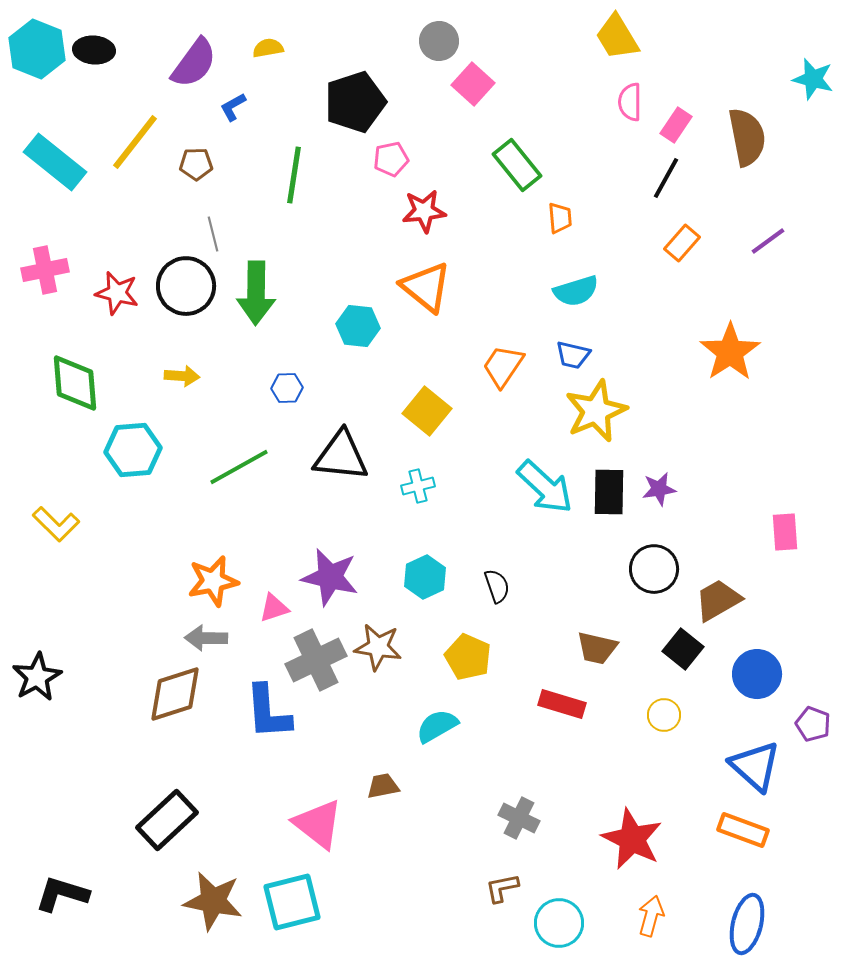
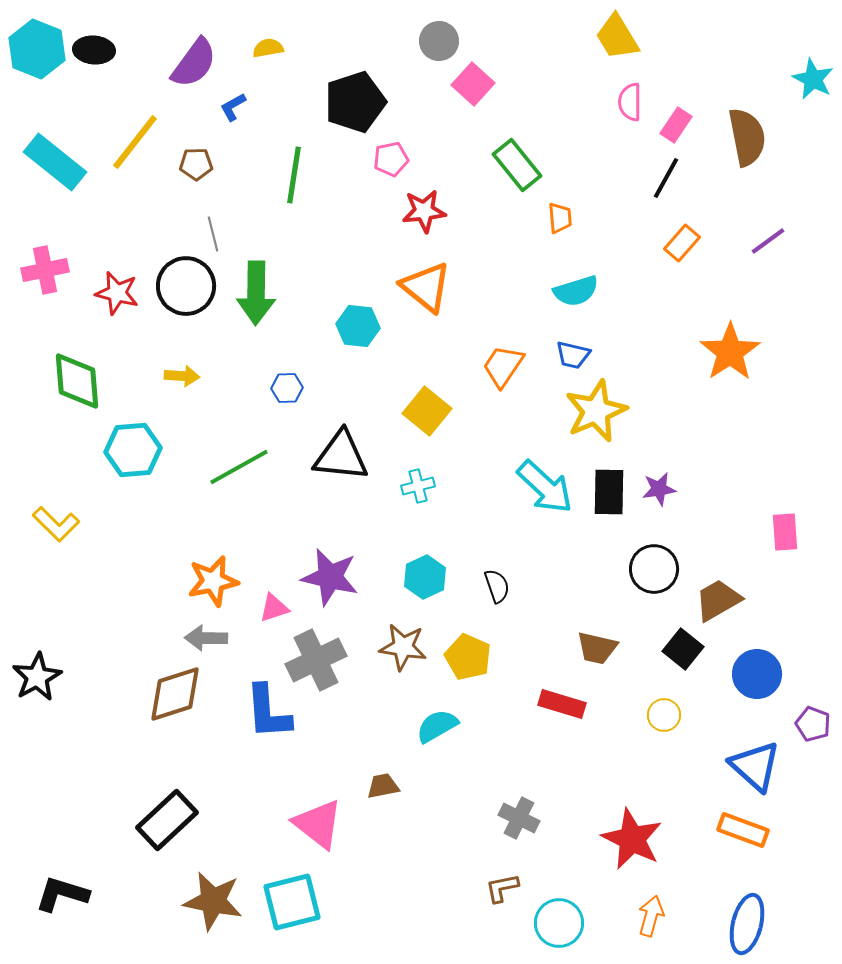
cyan star at (813, 79): rotated 12 degrees clockwise
green diamond at (75, 383): moved 2 px right, 2 px up
brown star at (378, 647): moved 25 px right
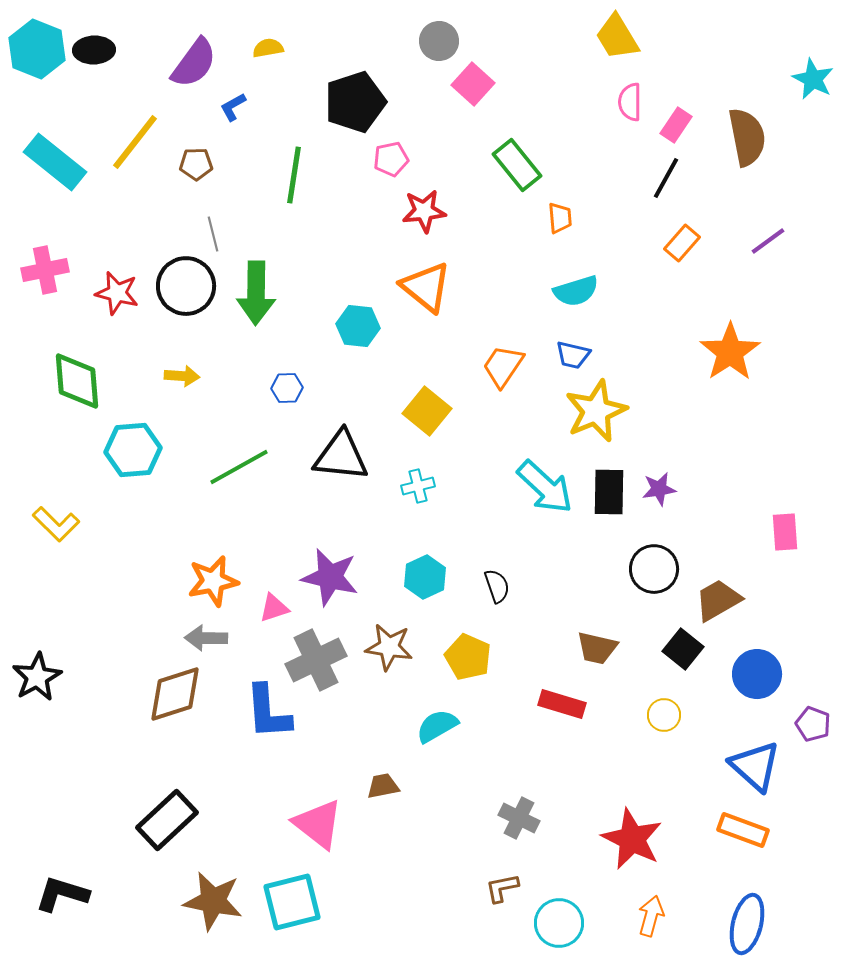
black ellipse at (94, 50): rotated 6 degrees counterclockwise
brown star at (403, 647): moved 14 px left
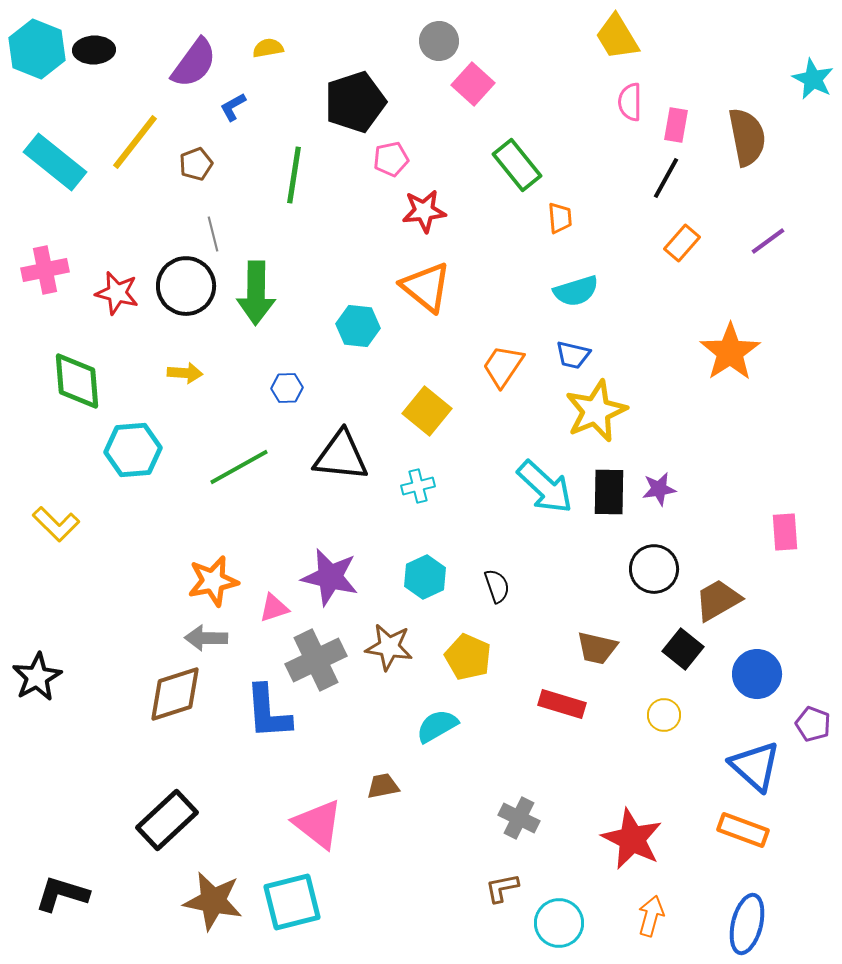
pink rectangle at (676, 125): rotated 24 degrees counterclockwise
brown pentagon at (196, 164): rotated 20 degrees counterclockwise
yellow arrow at (182, 376): moved 3 px right, 3 px up
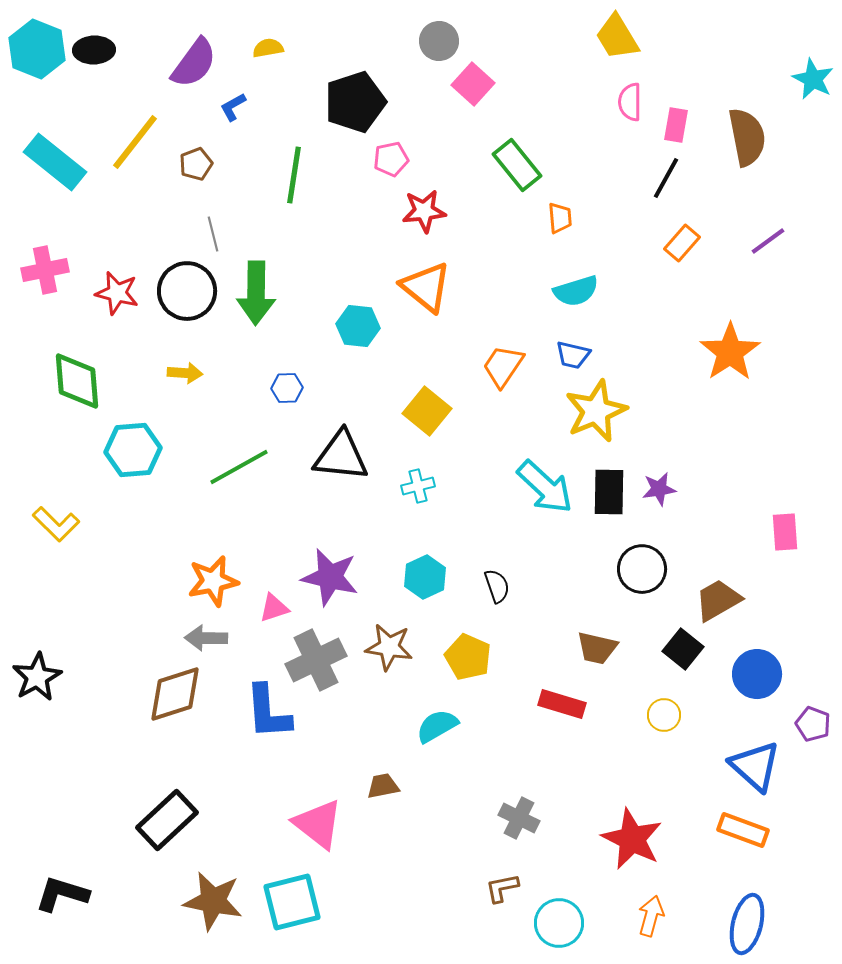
black circle at (186, 286): moved 1 px right, 5 px down
black circle at (654, 569): moved 12 px left
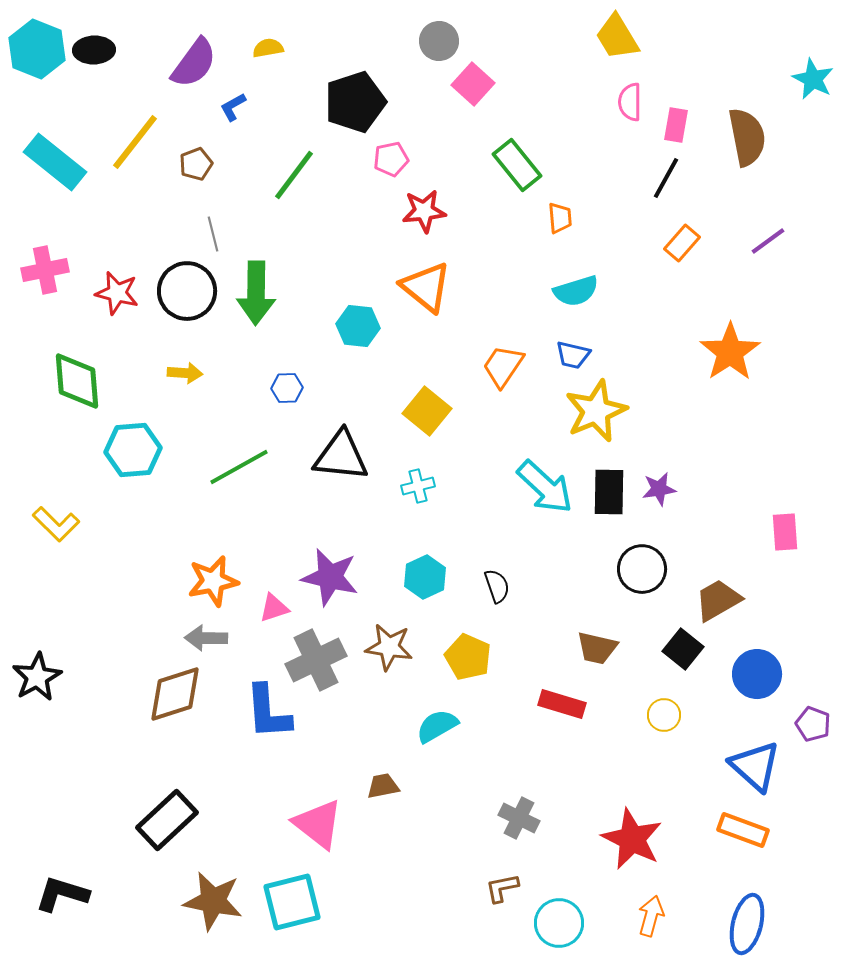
green line at (294, 175): rotated 28 degrees clockwise
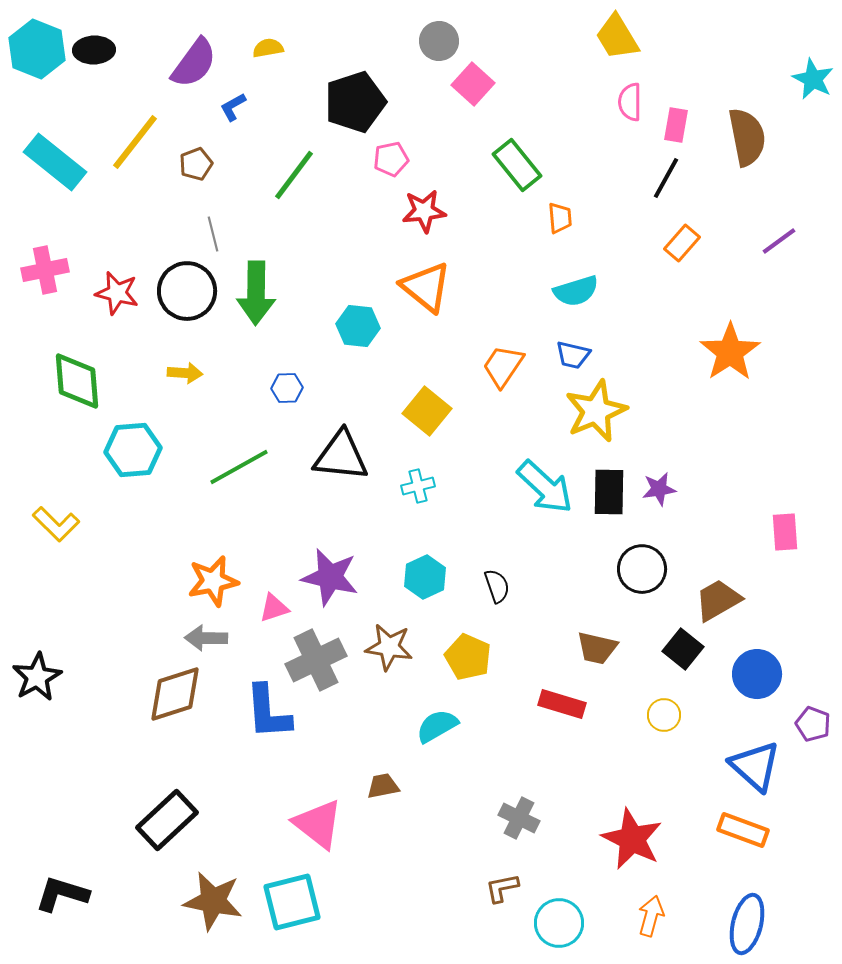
purple line at (768, 241): moved 11 px right
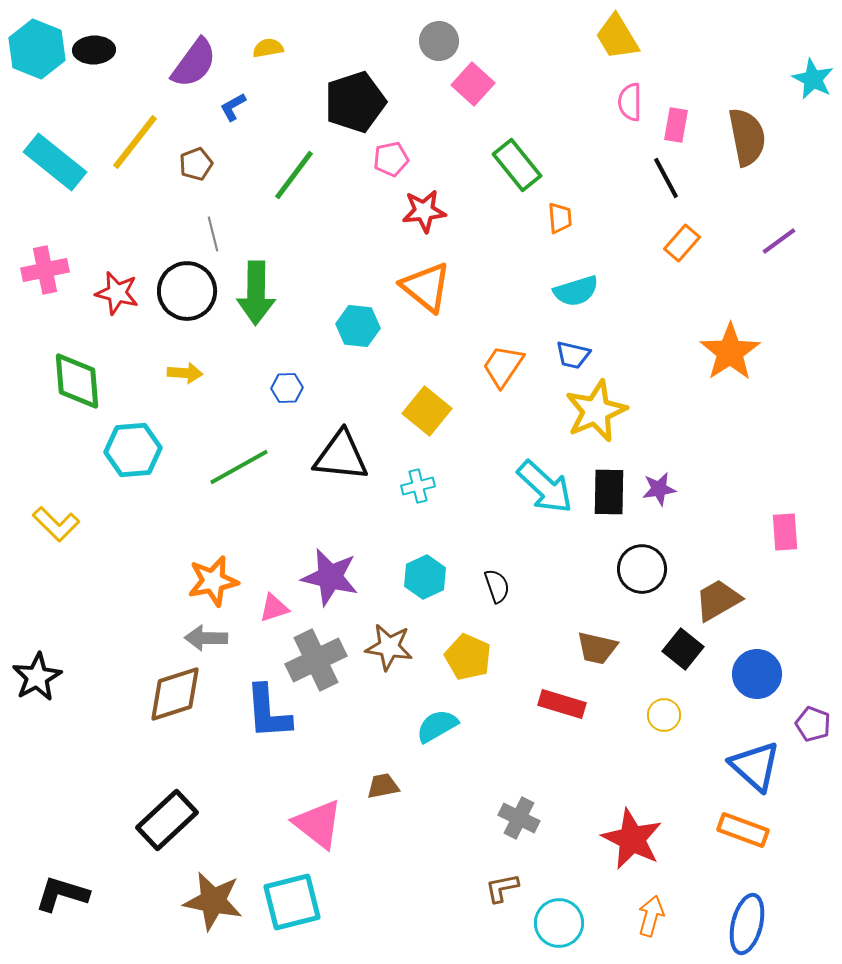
black line at (666, 178): rotated 57 degrees counterclockwise
